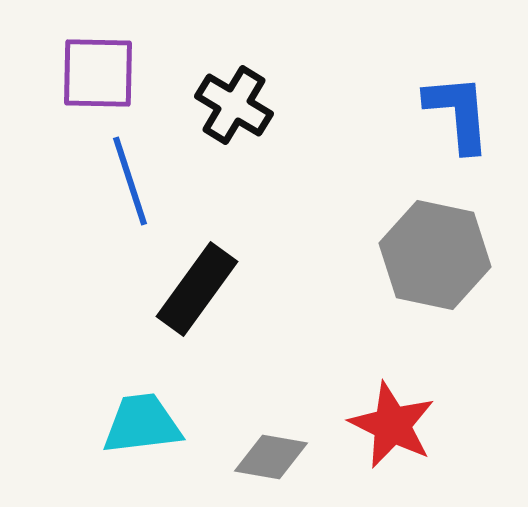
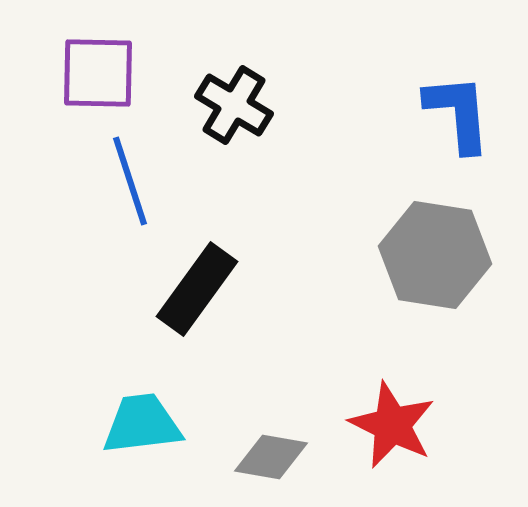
gray hexagon: rotated 3 degrees counterclockwise
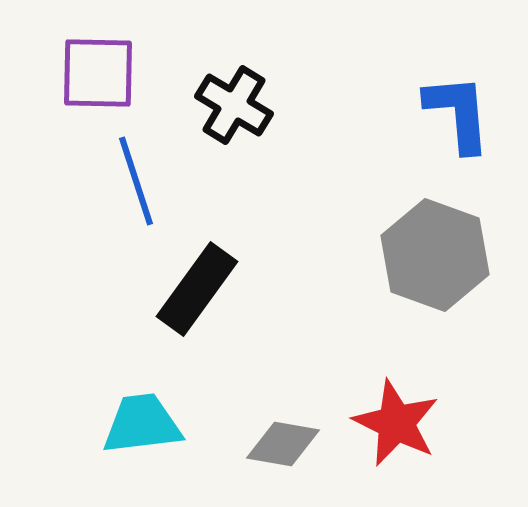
blue line: moved 6 px right
gray hexagon: rotated 11 degrees clockwise
red star: moved 4 px right, 2 px up
gray diamond: moved 12 px right, 13 px up
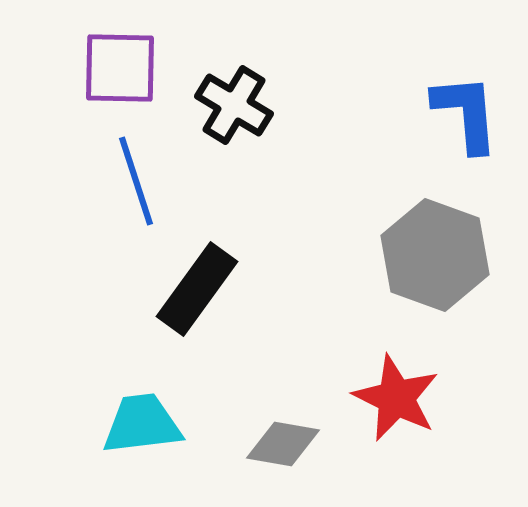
purple square: moved 22 px right, 5 px up
blue L-shape: moved 8 px right
red star: moved 25 px up
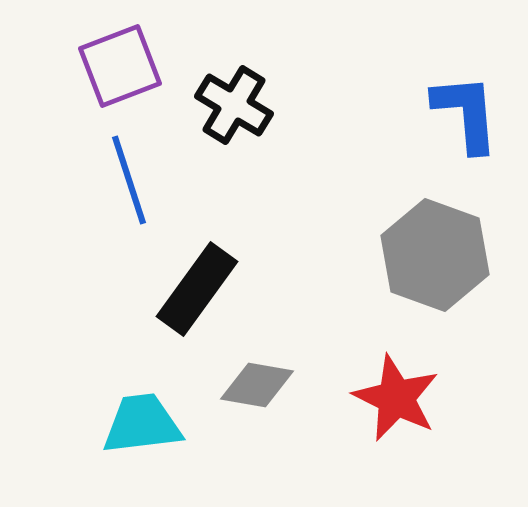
purple square: moved 2 px up; rotated 22 degrees counterclockwise
blue line: moved 7 px left, 1 px up
gray diamond: moved 26 px left, 59 px up
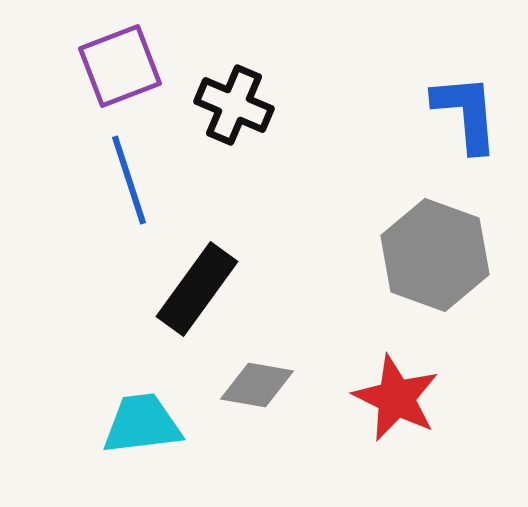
black cross: rotated 8 degrees counterclockwise
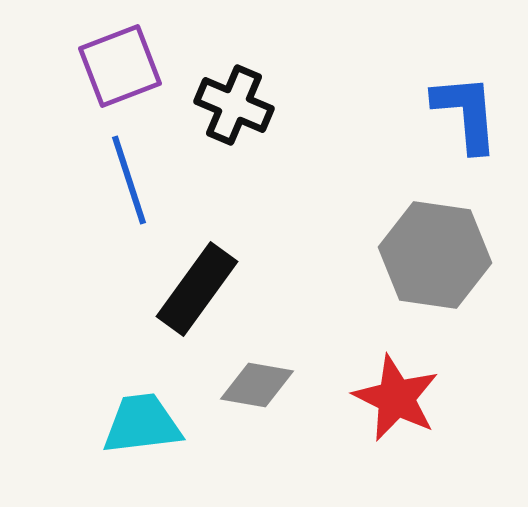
gray hexagon: rotated 12 degrees counterclockwise
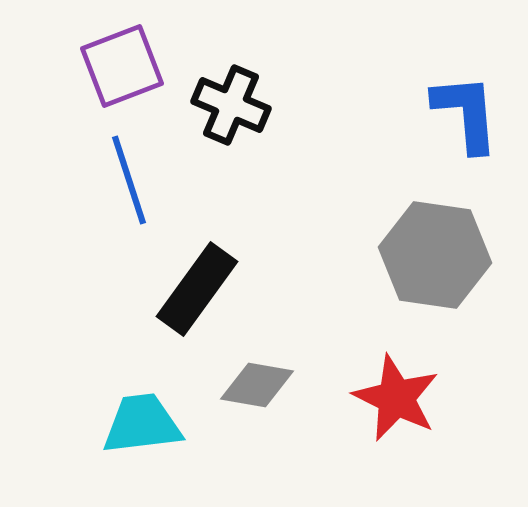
purple square: moved 2 px right
black cross: moved 3 px left
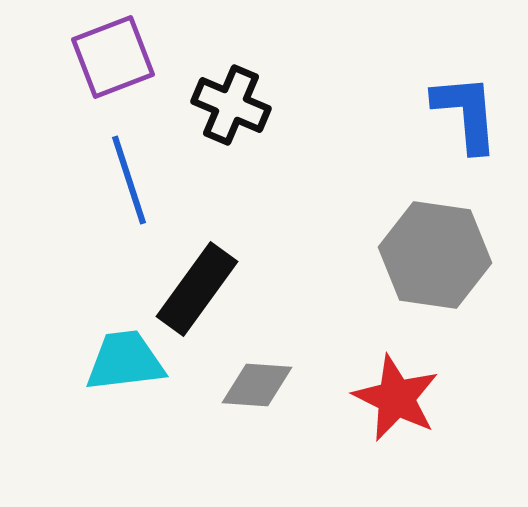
purple square: moved 9 px left, 9 px up
gray diamond: rotated 6 degrees counterclockwise
cyan trapezoid: moved 17 px left, 63 px up
